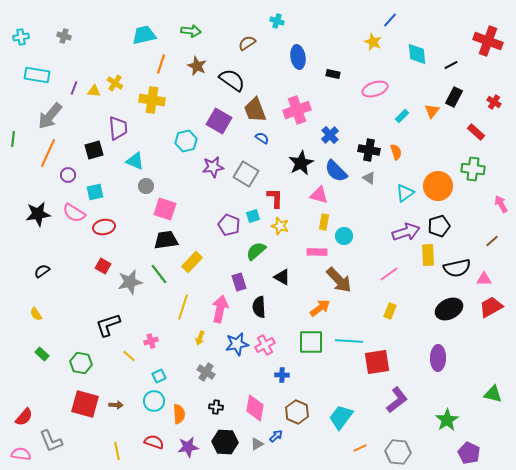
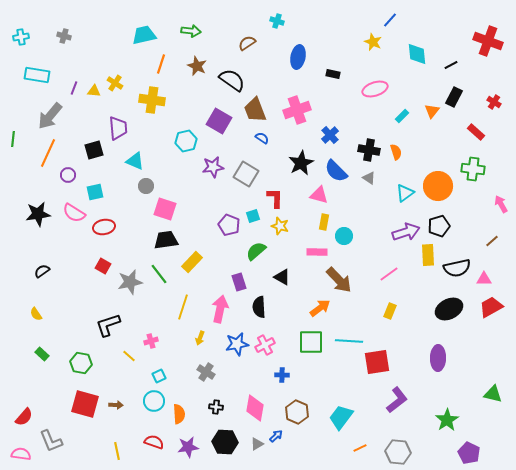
blue ellipse at (298, 57): rotated 20 degrees clockwise
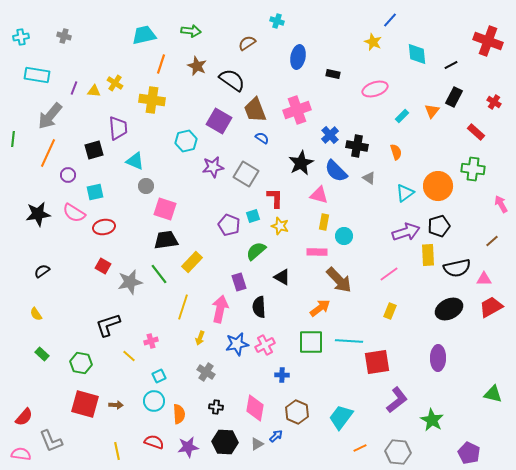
black cross at (369, 150): moved 12 px left, 4 px up
green star at (447, 420): moved 15 px left; rotated 10 degrees counterclockwise
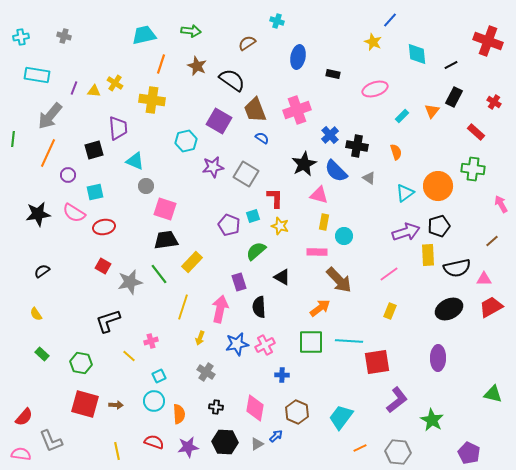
black star at (301, 163): moved 3 px right, 1 px down
black L-shape at (108, 325): moved 4 px up
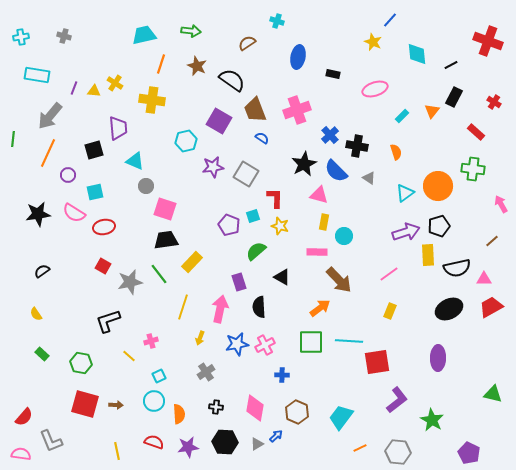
gray cross at (206, 372): rotated 24 degrees clockwise
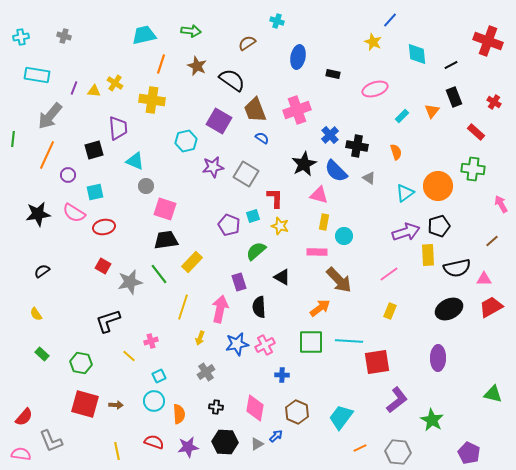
black rectangle at (454, 97): rotated 48 degrees counterclockwise
orange line at (48, 153): moved 1 px left, 2 px down
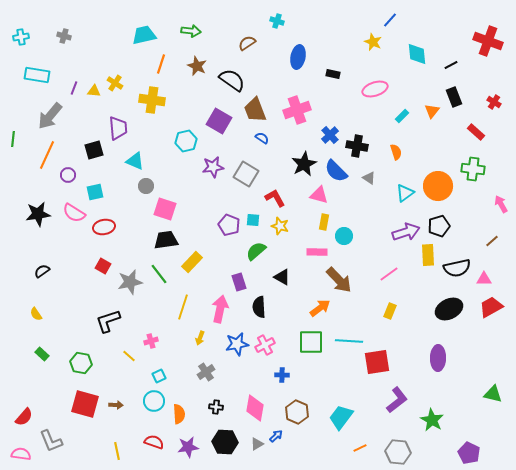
red L-shape at (275, 198): rotated 30 degrees counterclockwise
cyan square at (253, 216): moved 4 px down; rotated 24 degrees clockwise
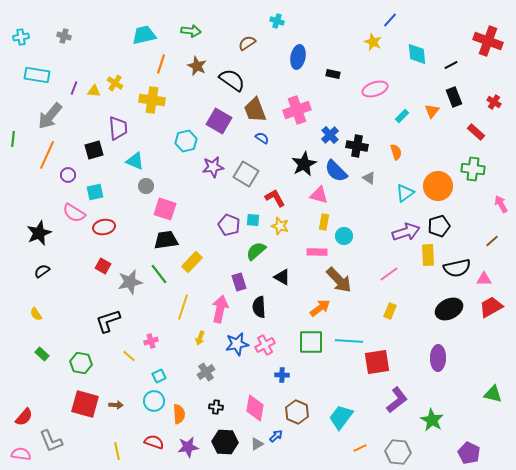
black star at (38, 214): moved 1 px right, 19 px down; rotated 15 degrees counterclockwise
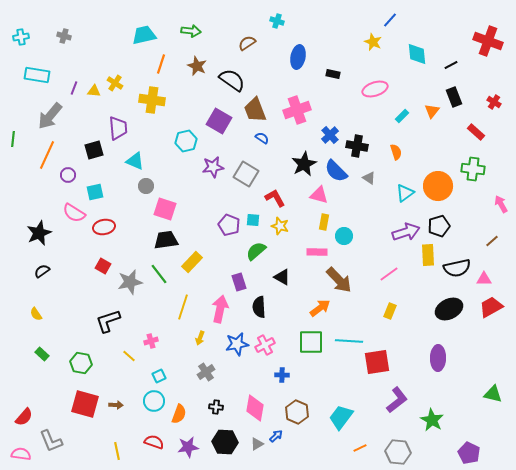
orange semicircle at (179, 414): rotated 24 degrees clockwise
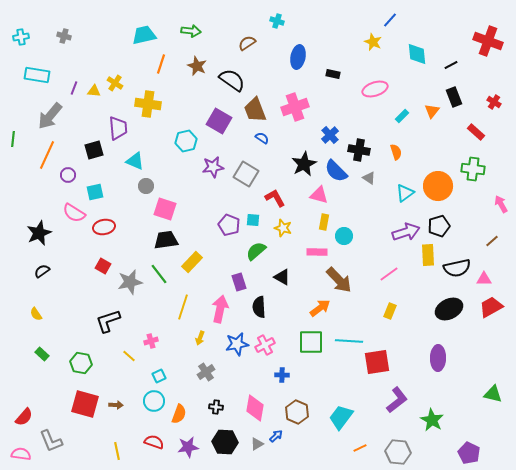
yellow cross at (152, 100): moved 4 px left, 4 px down
pink cross at (297, 110): moved 2 px left, 3 px up
black cross at (357, 146): moved 2 px right, 4 px down
yellow star at (280, 226): moved 3 px right, 2 px down
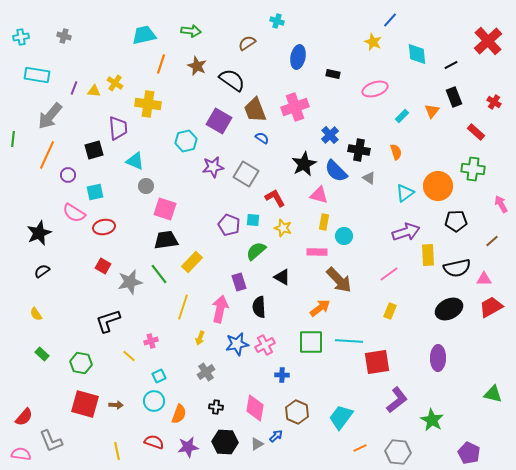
red cross at (488, 41): rotated 28 degrees clockwise
black pentagon at (439, 226): moved 17 px right, 5 px up; rotated 15 degrees clockwise
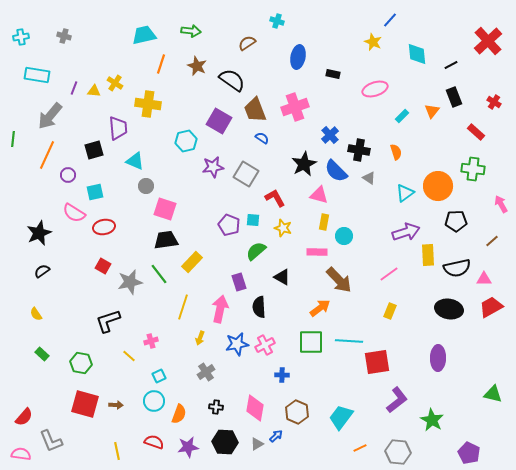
black ellipse at (449, 309): rotated 36 degrees clockwise
